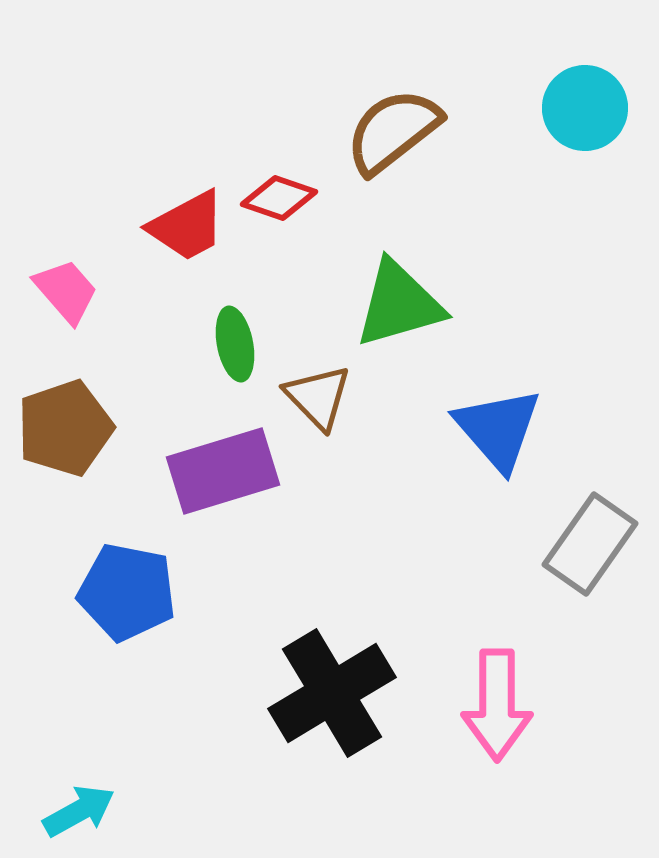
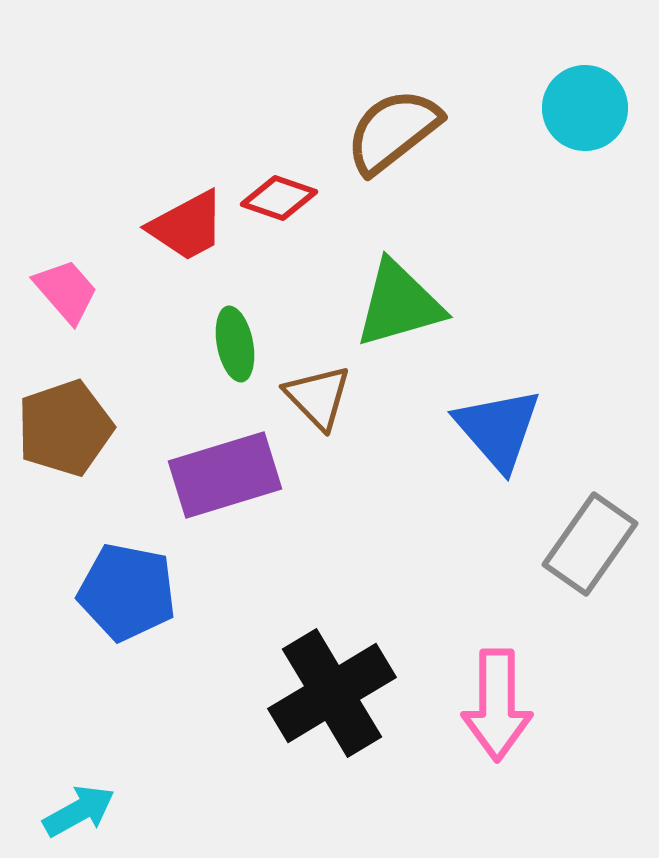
purple rectangle: moved 2 px right, 4 px down
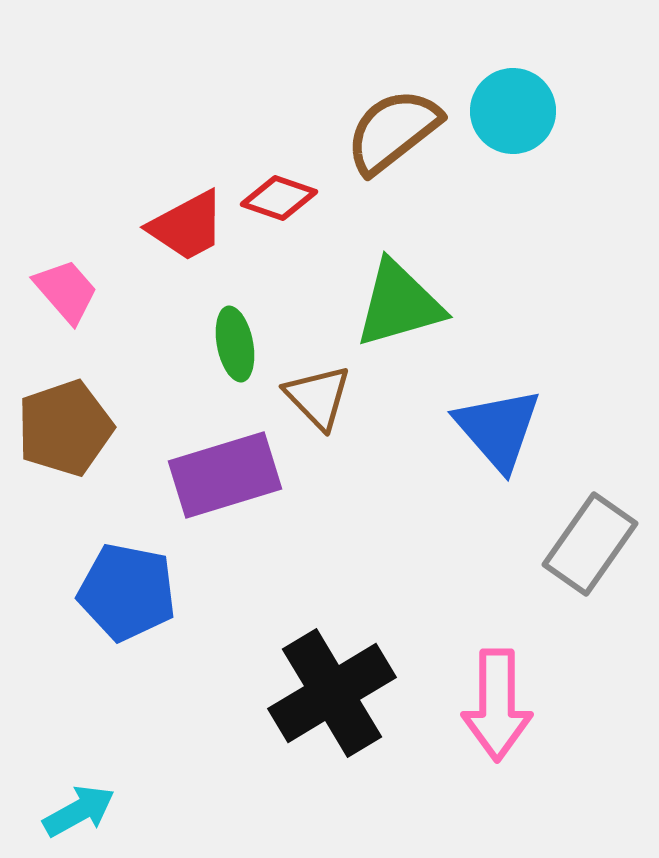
cyan circle: moved 72 px left, 3 px down
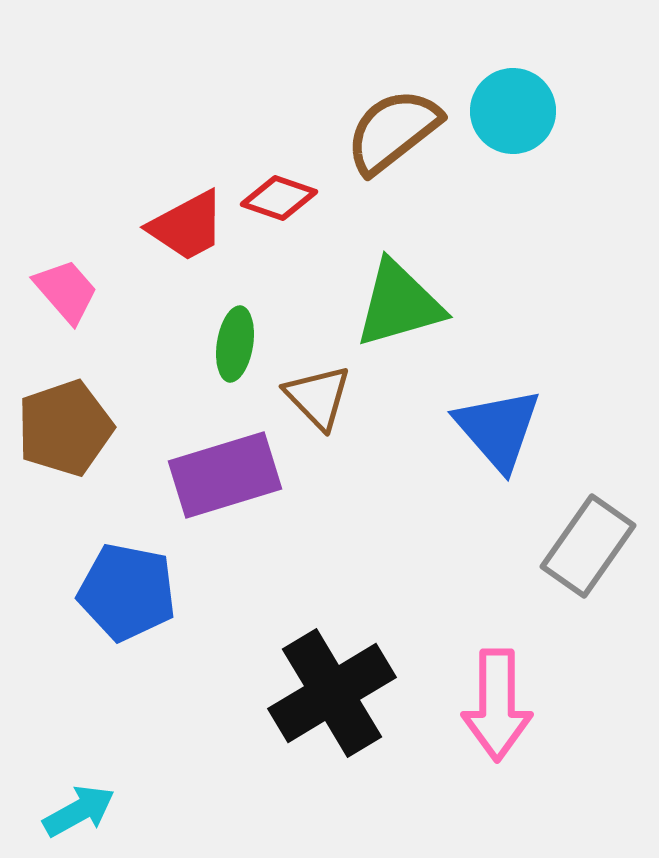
green ellipse: rotated 20 degrees clockwise
gray rectangle: moved 2 px left, 2 px down
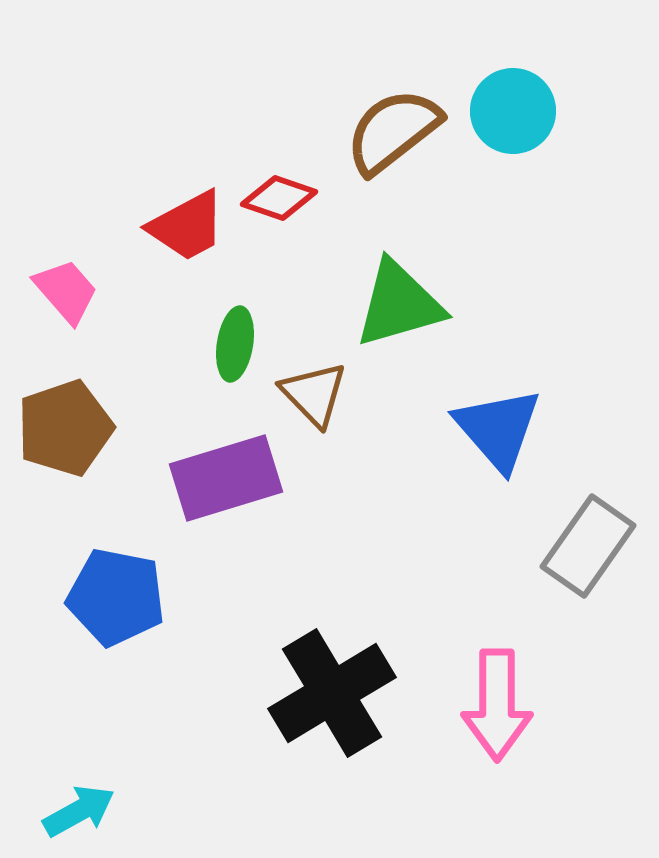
brown triangle: moved 4 px left, 3 px up
purple rectangle: moved 1 px right, 3 px down
blue pentagon: moved 11 px left, 5 px down
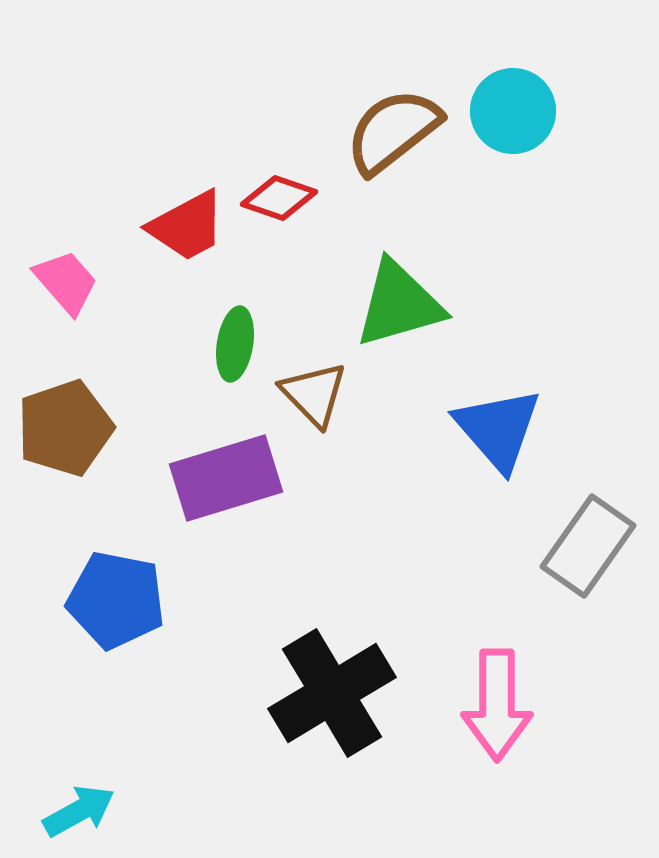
pink trapezoid: moved 9 px up
blue pentagon: moved 3 px down
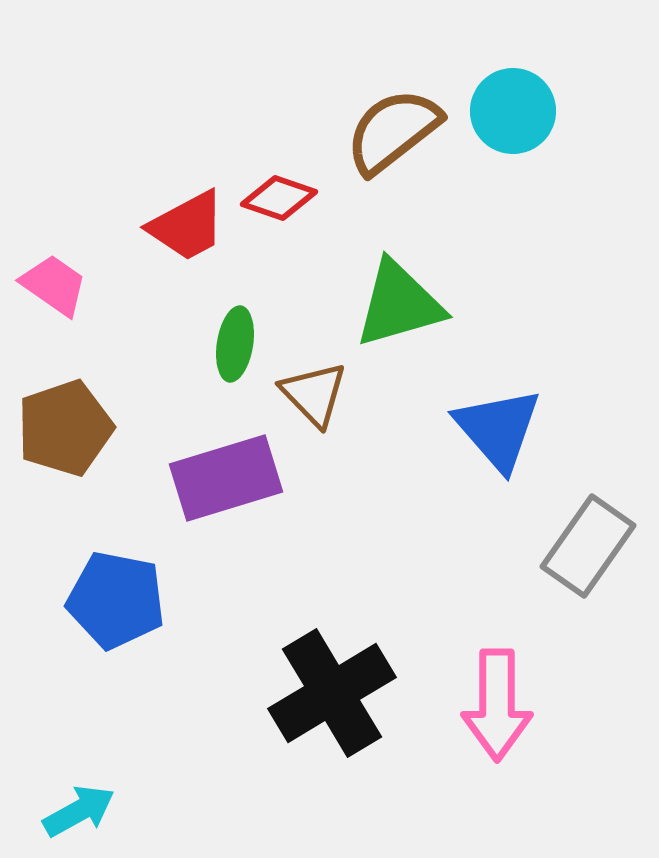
pink trapezoid: moved 12 px left, 3 px down; rotated 14 degrees counterclockwise
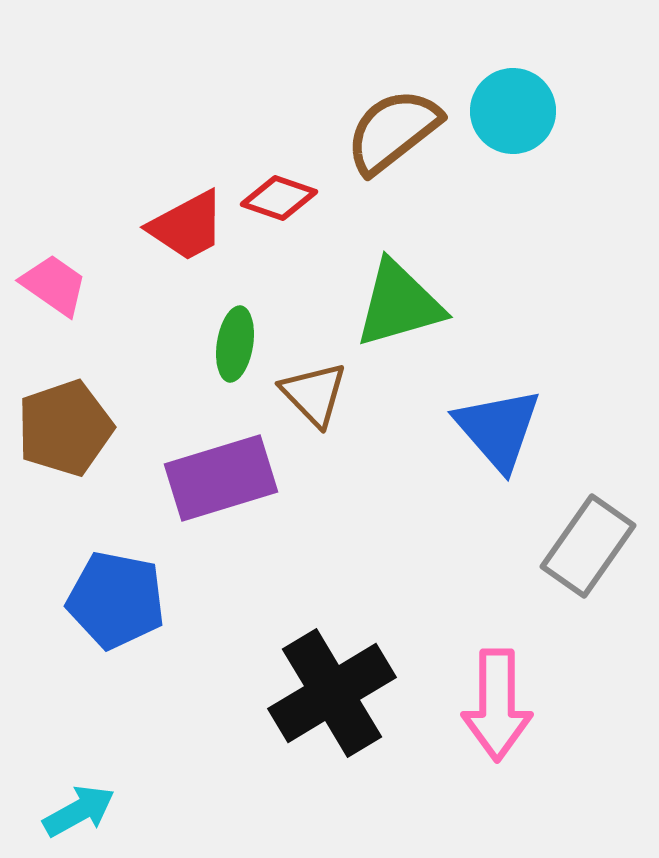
purple rectangle: moved 5 px left
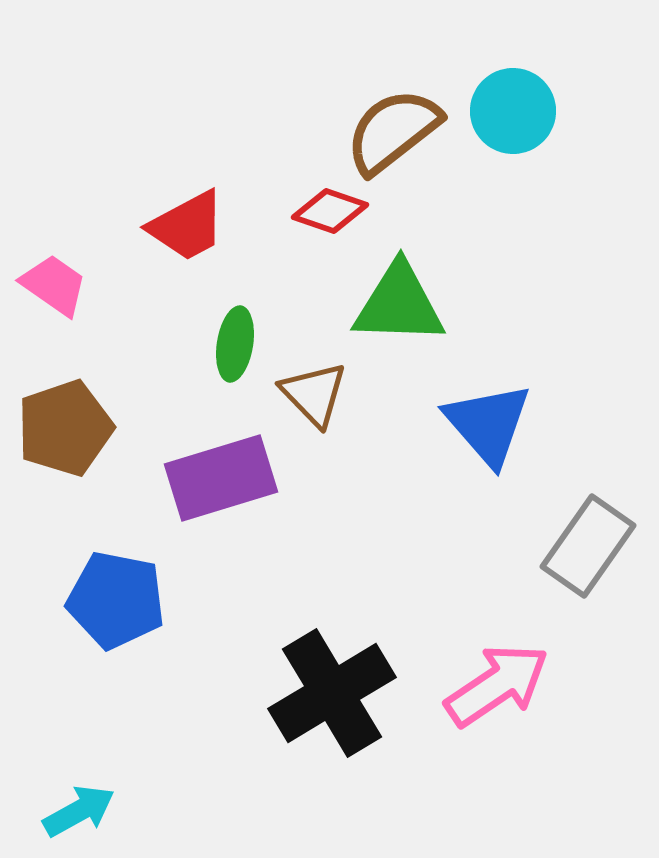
red diamond: moved 51 px right, 13 px down
green triangle: rotated 18 degrees clockwise
blue triangle: moved 10 px left, 5 px up
pink arrow: moved 20 px up; rotated 124 degrees counterclockwise
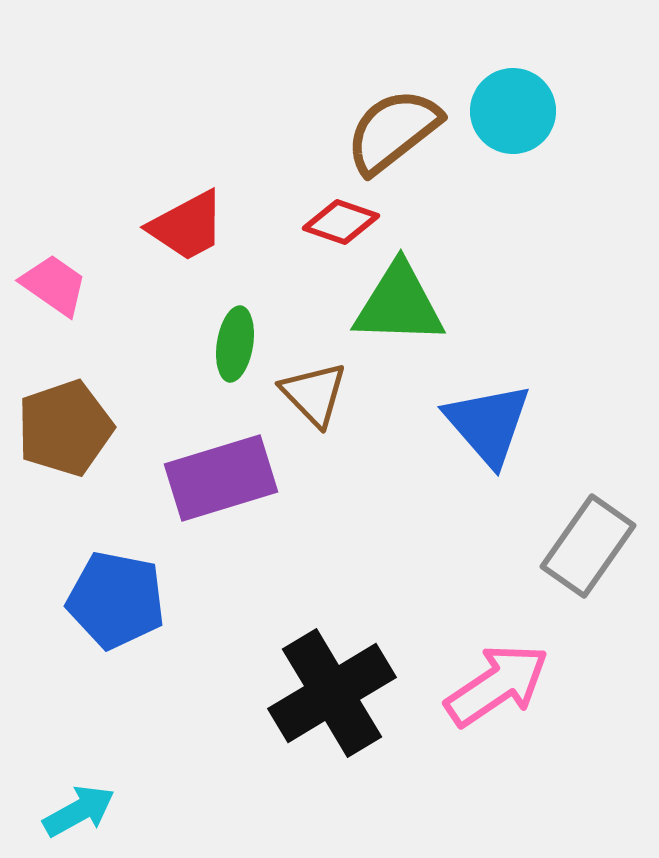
red diamond: moved 11 px right, 11 px down
